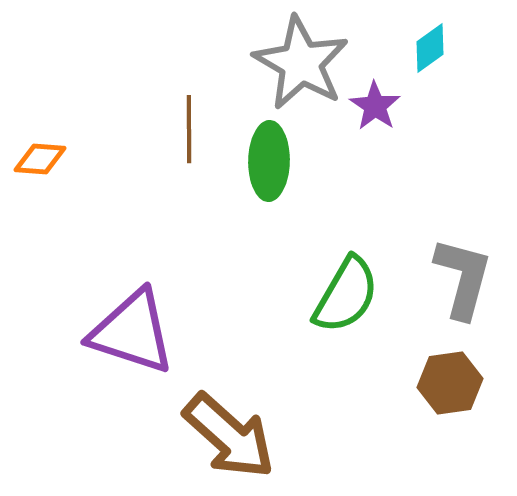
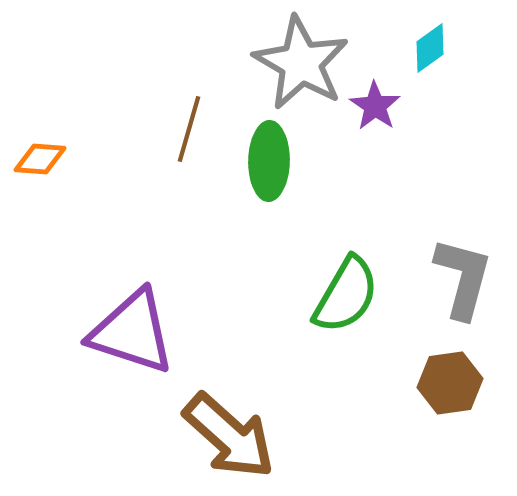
brown line: rotated 16 degrees clockwise
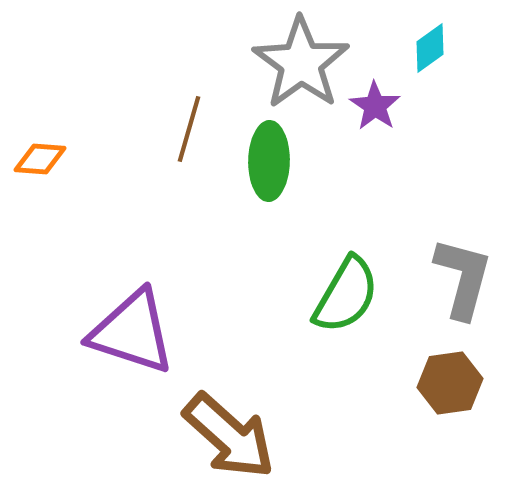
gray star: rotated 6 degrees clockwise
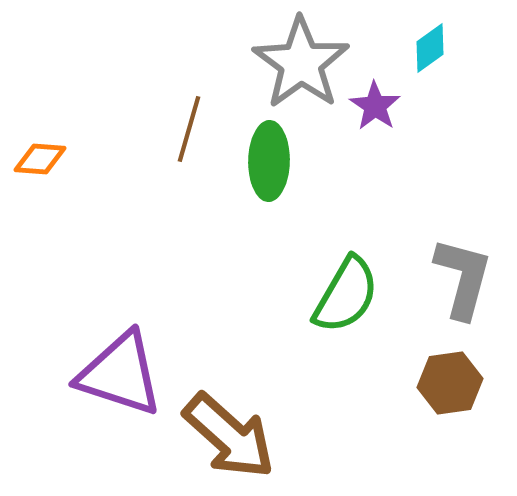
purple triangle: moved 12 px left, 42 px down
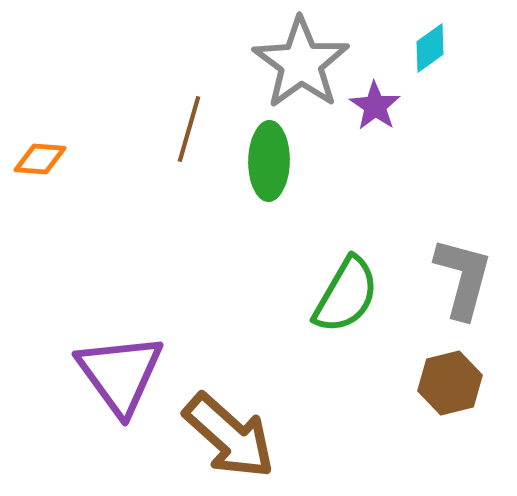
purple triangle: rotated 36 degrees clockwise
brown hexagon: rotated 6 degrees counterclockwise
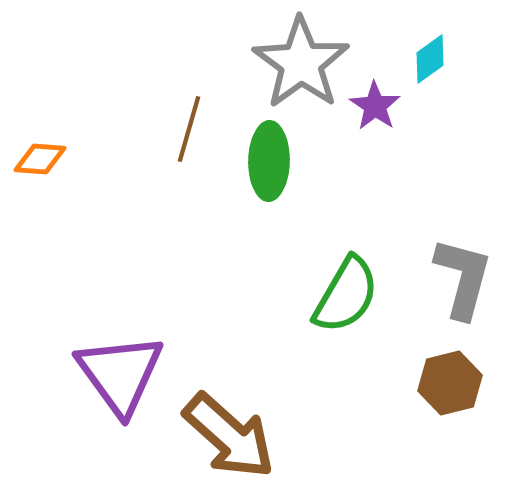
cyan diamond: moved 11 px down
